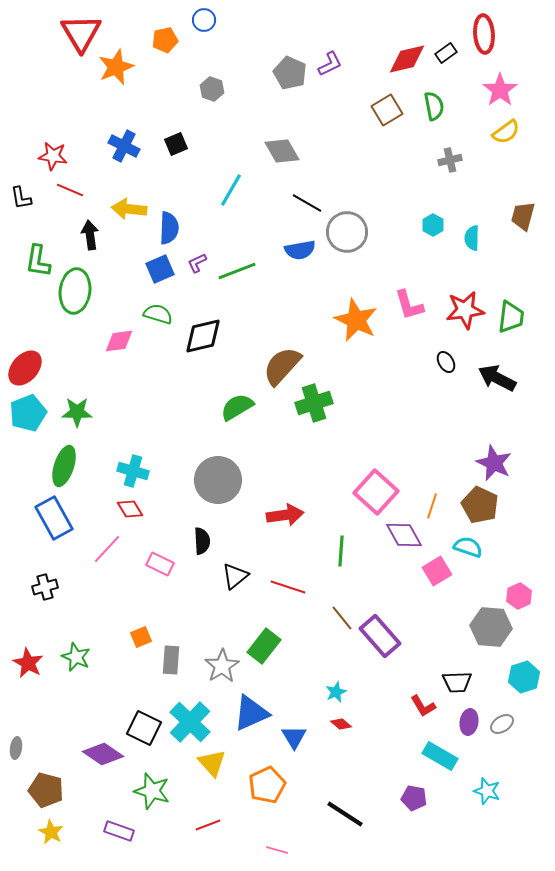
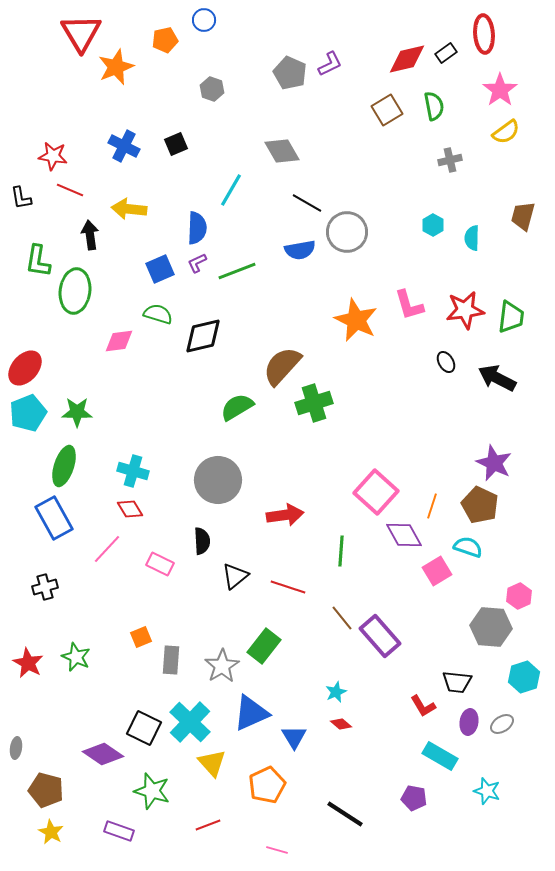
blue semicircle at (169, 228): moved 28 px right
black trapezoid at (457, 682): rotated 8 degrees clockwise
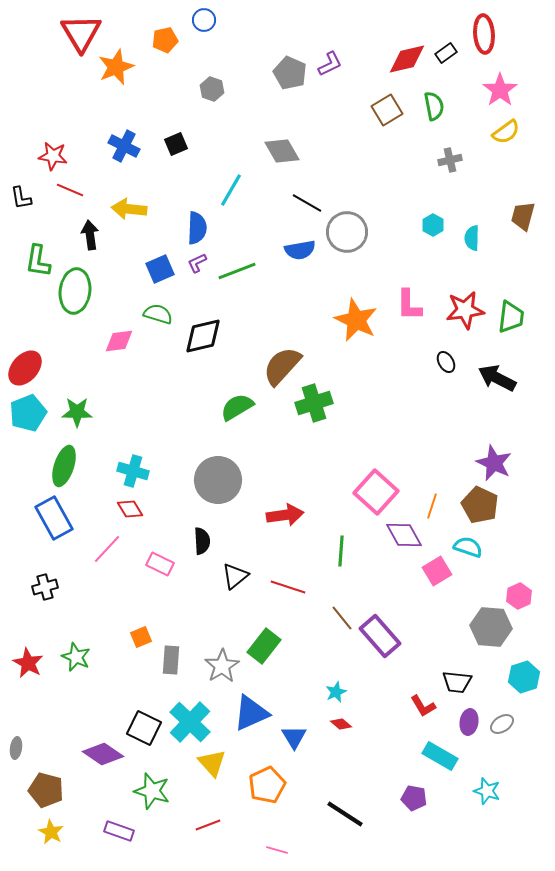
pink L-shape at (409, 305): rotated 16 degrees clockwise
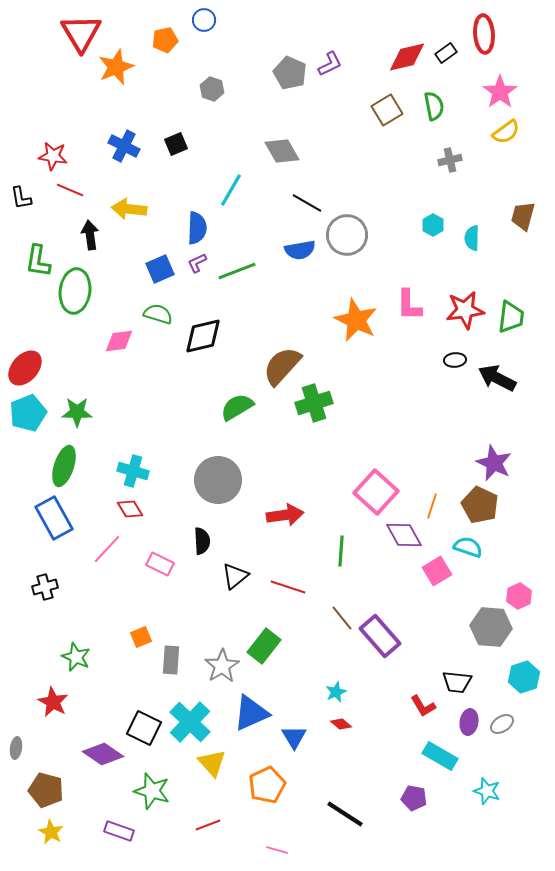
red diamond at (407, 59): moved 2 px up
pink star at (500, 90): moved 2 px down
gray circle at (347, 232): moved 3 px down
black ellipse at (446, 362): moved 9 px right, 2 px up; rotated 65 degrees counterclockwise
red star at (28, 663): moved 25 px right, 39 px down
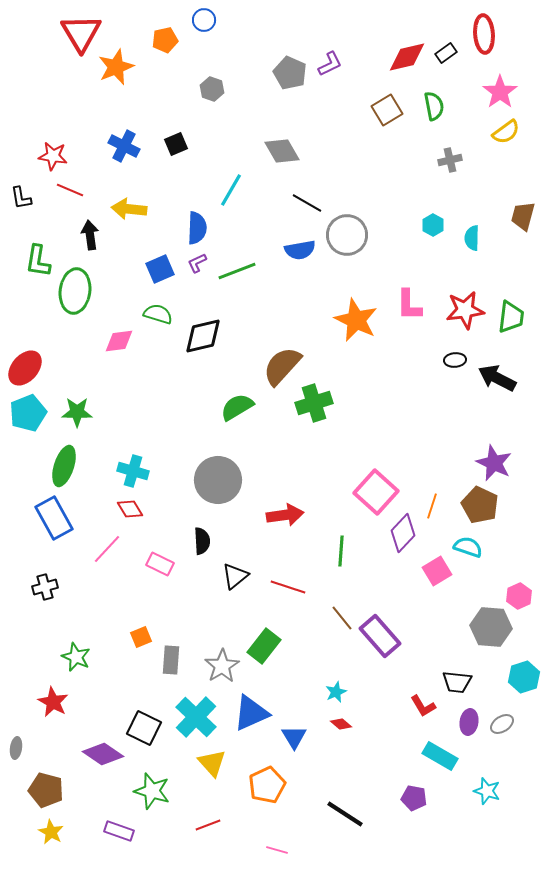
purple diamond at (404, 535): moved 1 px left, 2 px up; rotated 72 degrees clockwise
cyan cross at (190, 722): moved 6 px right, 5 px up
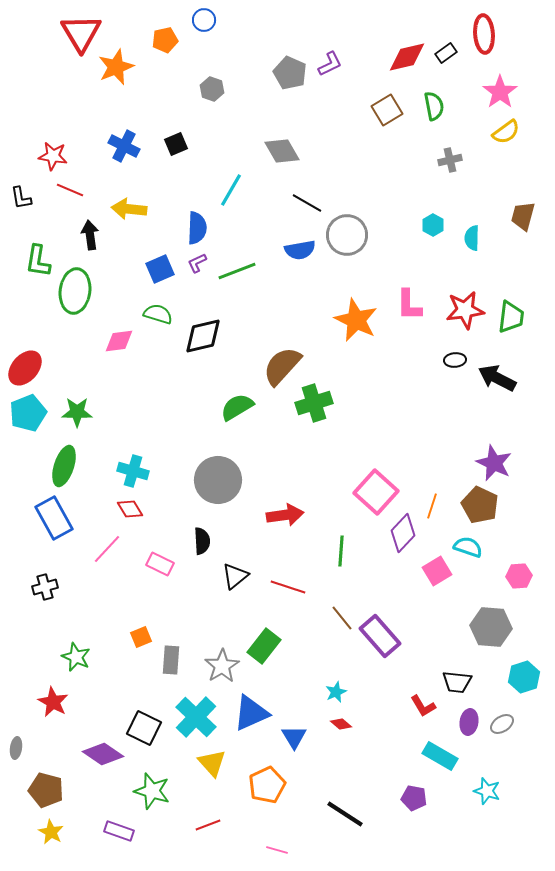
pink hexagon at (519, 596): moved 20 px up; rotated 20 degrees clockwise
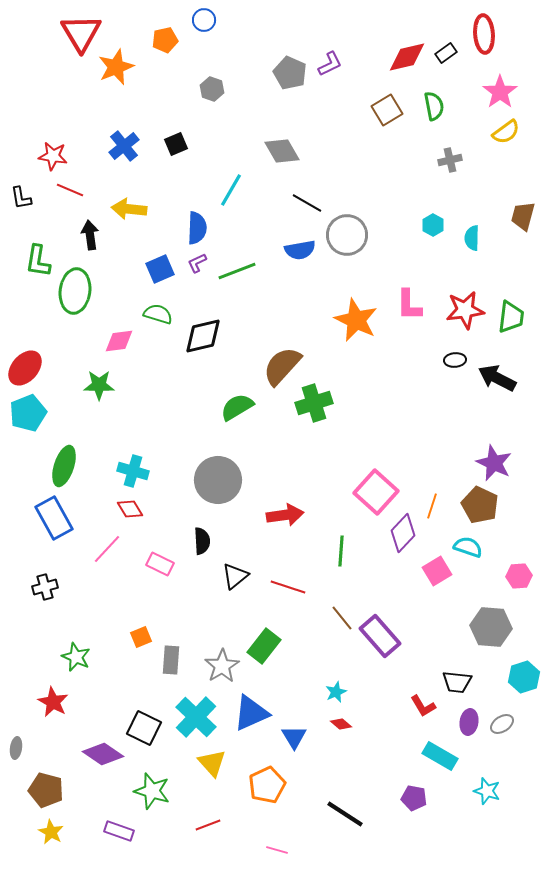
blue cross at (124, 146): rotated 24 degrees clockwise
green star at (77, 412): moved 22 px right, 27 px up
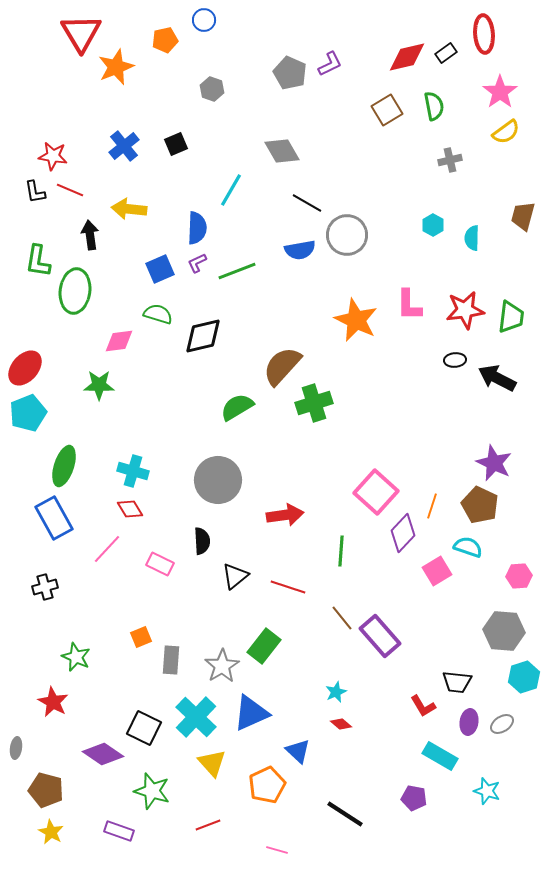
black L-shape at (21, 198): moved 14 px right, 6 px up
gray hexagon at (491, 627): moved 13 px right, 4 px down
blue triangle at (294, 737): moved 4 px right, 14 px down; rotated 16 degrees counterclockwise
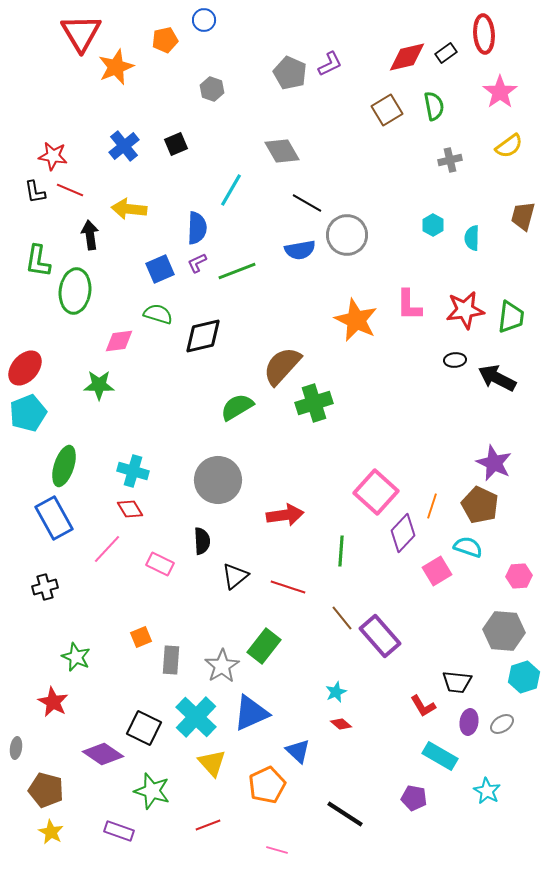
yellow semicircle at (506, 132): moved 3 px right, 14 px down
cyan star at (487, 791): rotated 12 degrees clockwise
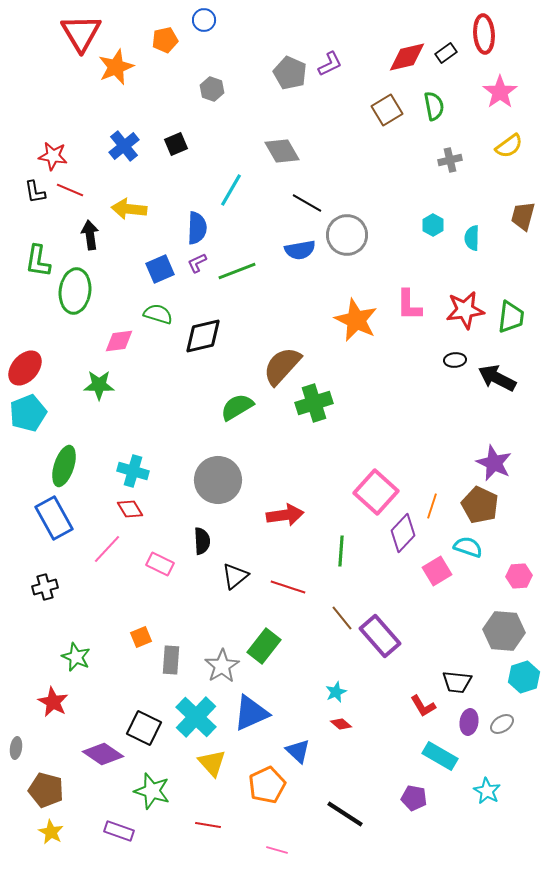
red line at (208, 825): rotated 30 degrees clockwise
